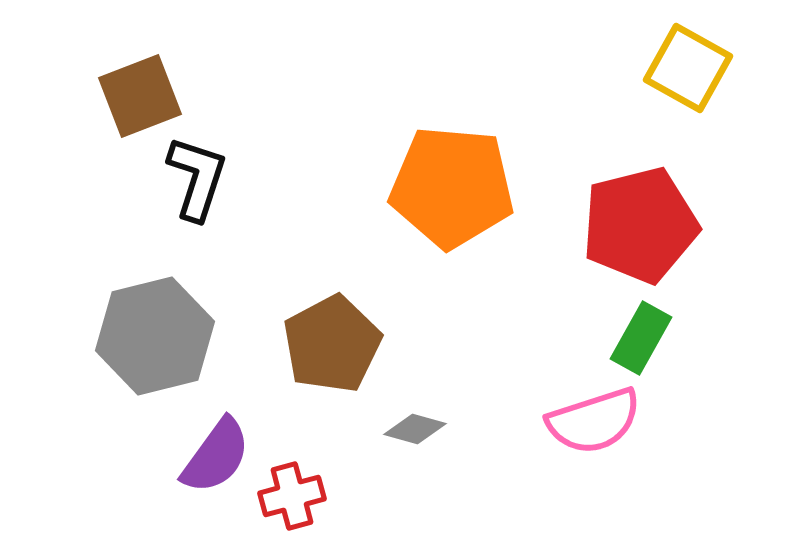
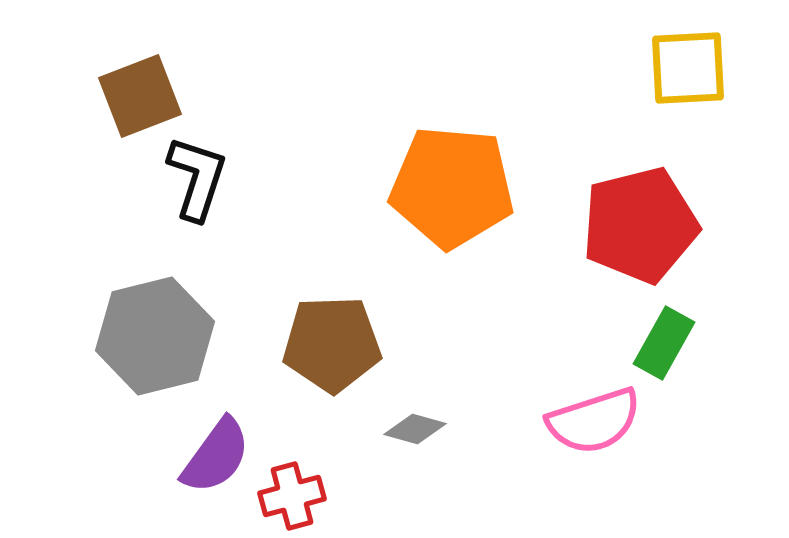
yellow square: rotated 32 degrees counterclockwise
green rectangle: moved 23 px right, 5 px down
brown pentagon: rotated 26 degrees clockwise
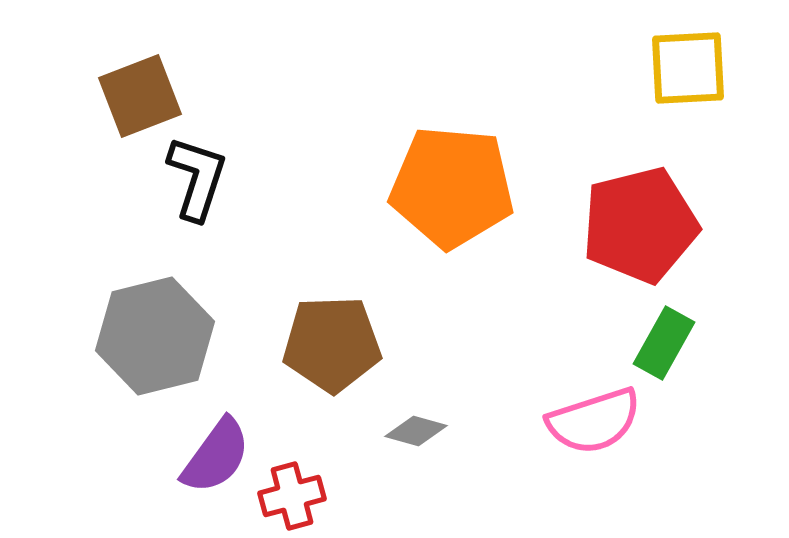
gray diamond: moved 1 px right, 2 px down
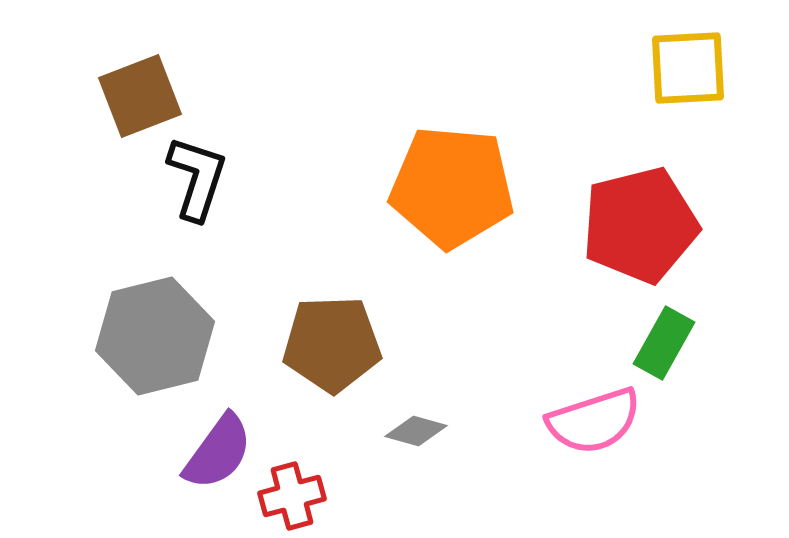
purple semicircle: moved 2 px right, 4 px up
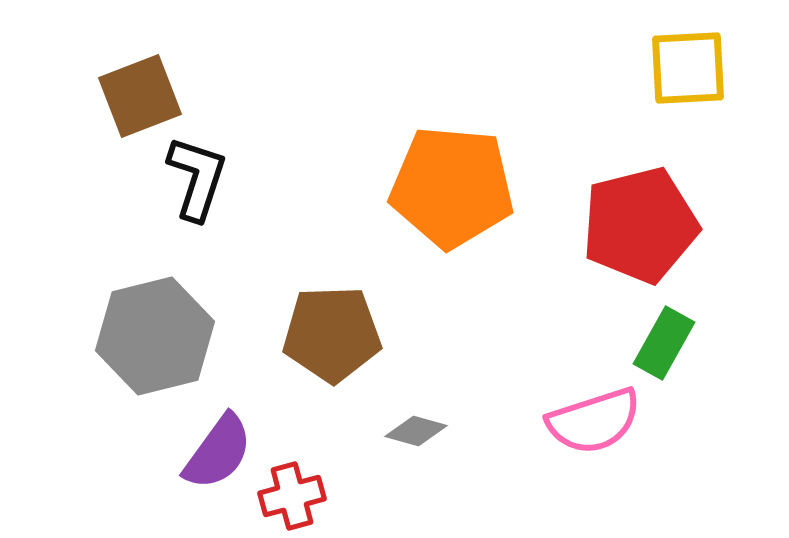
brown pentagon: moved 10 px up
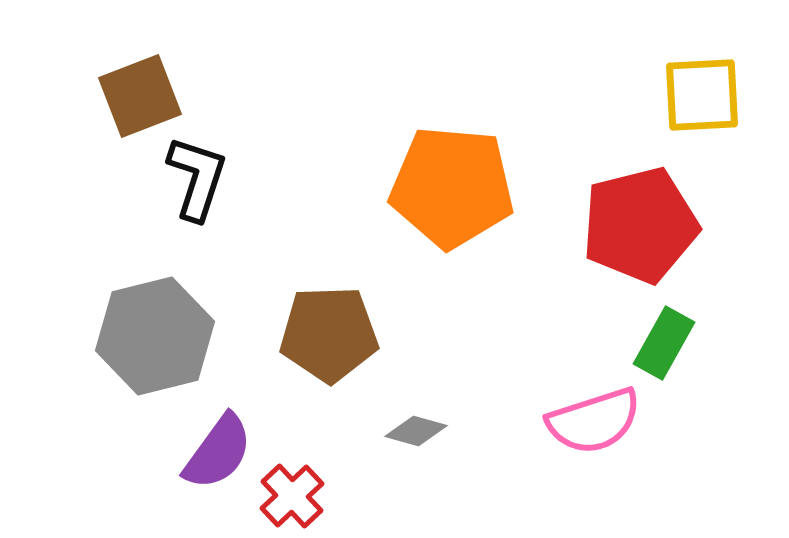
yellow square: moved 14 px right, 27 px down
brown pentagon: moved 3 px left
red cross: rotated 28 degrees counterclockwise
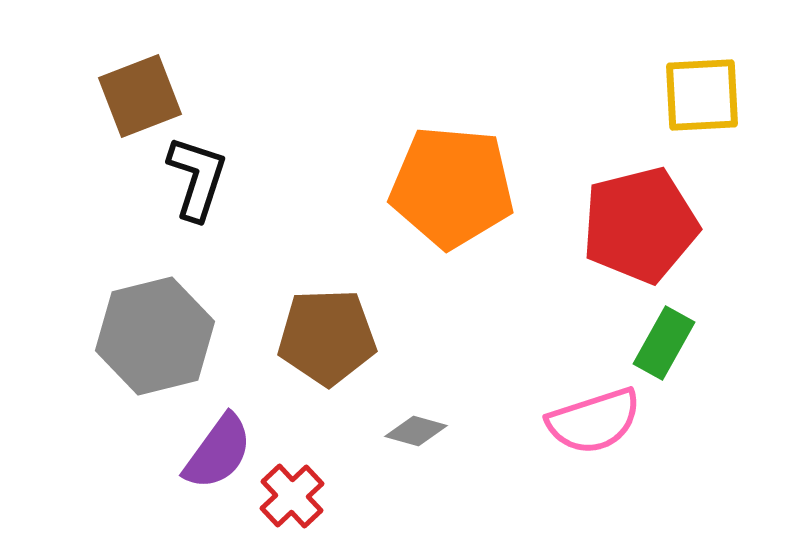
brown pentagon: moved 2 px left, 3 px down
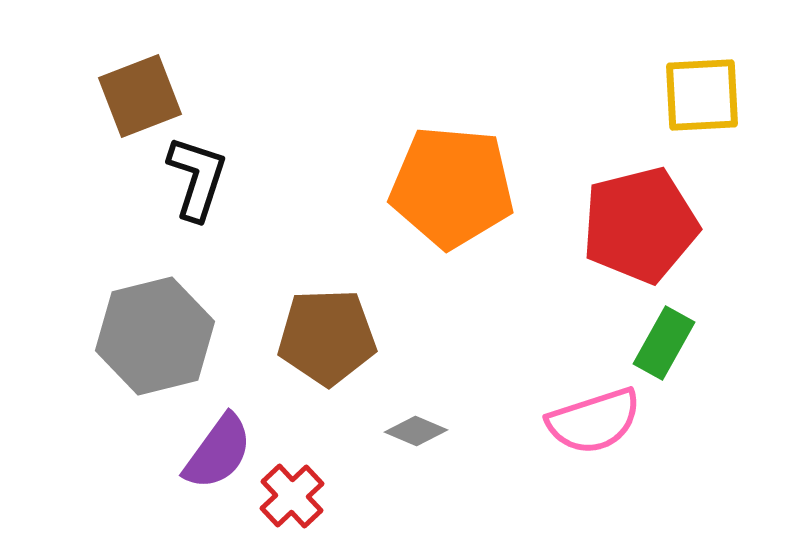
gray diamond: rotated 8 degrees clockwise
